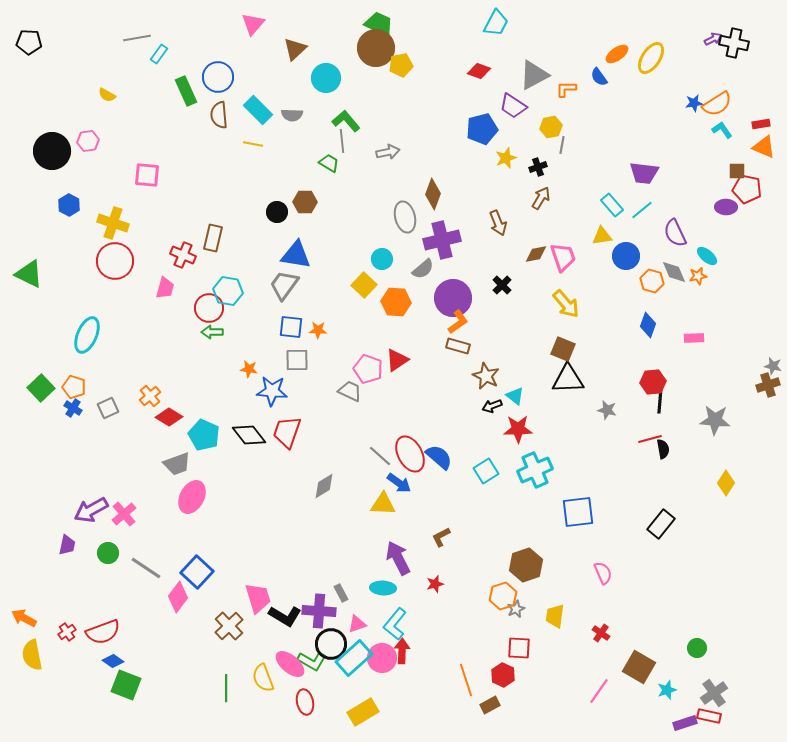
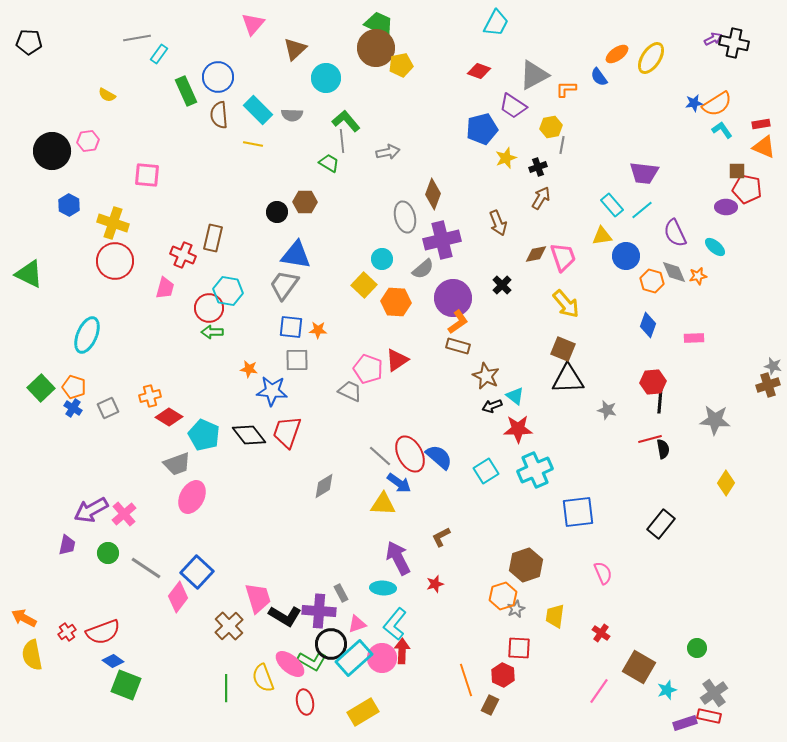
cyan ellipse at (707, 256): moved 8 px right, 9 px up
orange cross at (150, 396): rotated 25 degrees clockwise
brown rectangle at (490, 705): rotated 36 degrees counterclockwise
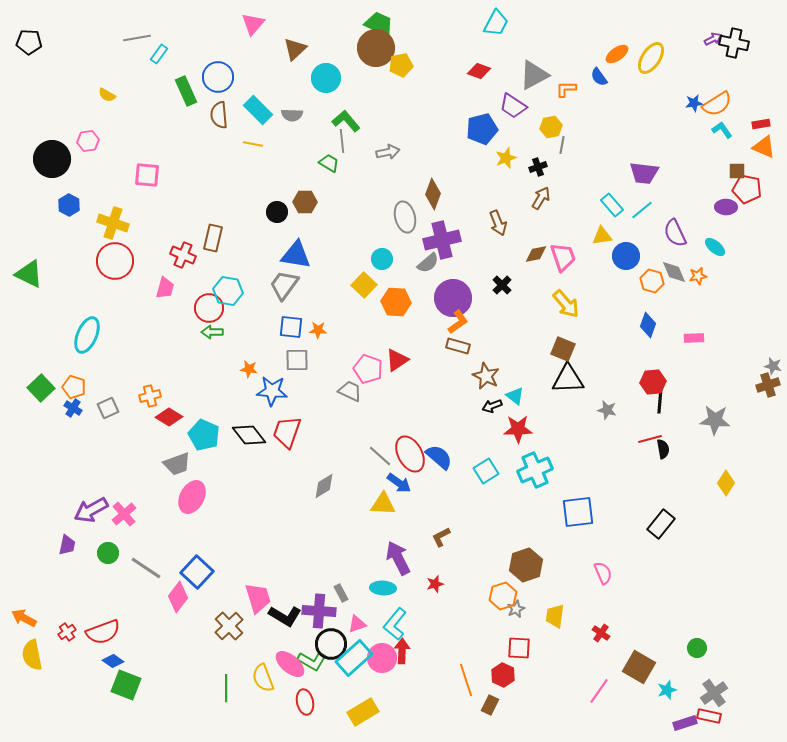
black circle at (52, 151): moved 8 px down
gray semicircle at (423, 269): moved 5 px right, 6 px up
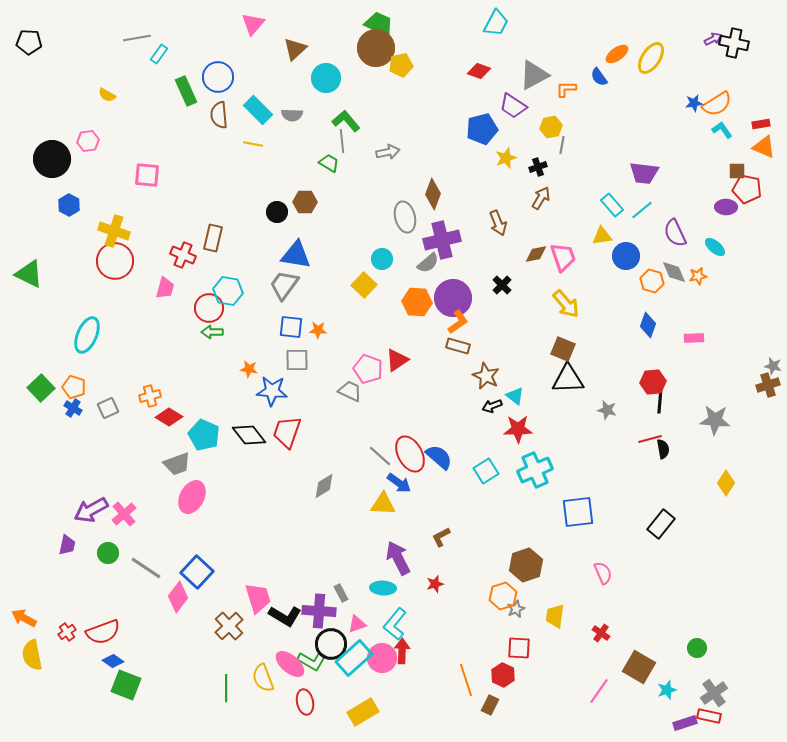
yellow cross at (113, 223): moved 1 px right, 8 px down
orange hexagon at (396, 302): moved 21 px right
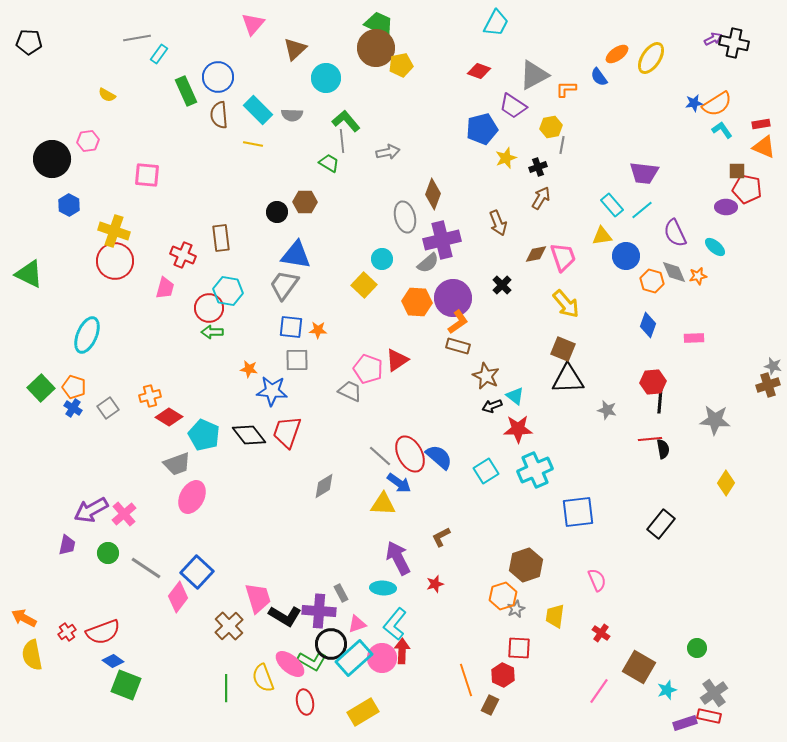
brown rectangle at (213, 238): moved 8 px right; rotated 20 degrees counterclockwise
gray square at (108, 408): rotated 10 degrees counterclockwise
red line at (650, 439): rotated 10 degrees clockwise
pink semicircle at (603, 573): moved 6 px left, 7 px down
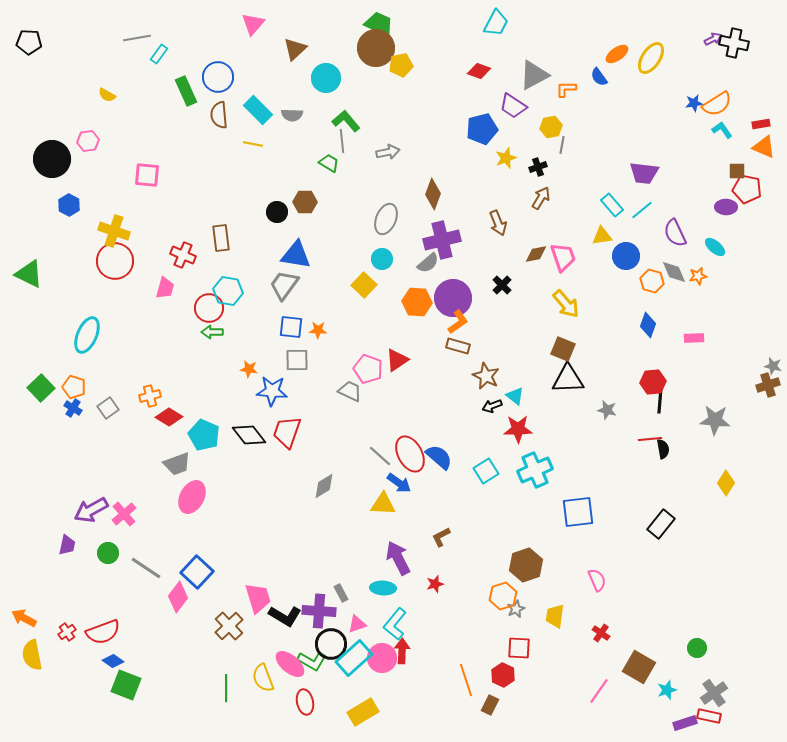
gray ellipse at (405, 217): moved 19 px left, 2 px down; rotated 36 degrees clockwise
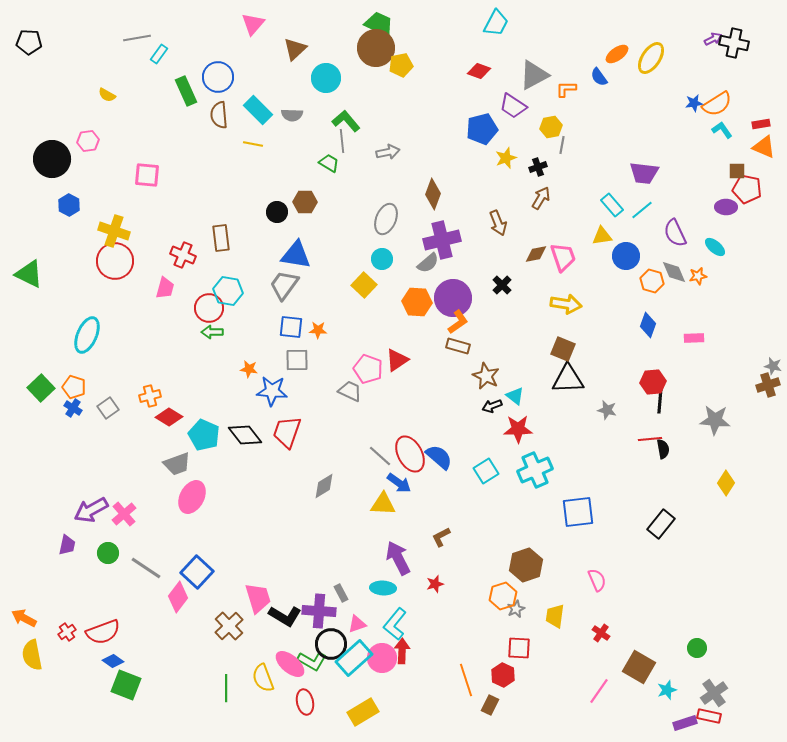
yellow arrow at (566, 304): rotated 40 degrees counterclockwise
black diamond at (249, 435): moved 4 px left
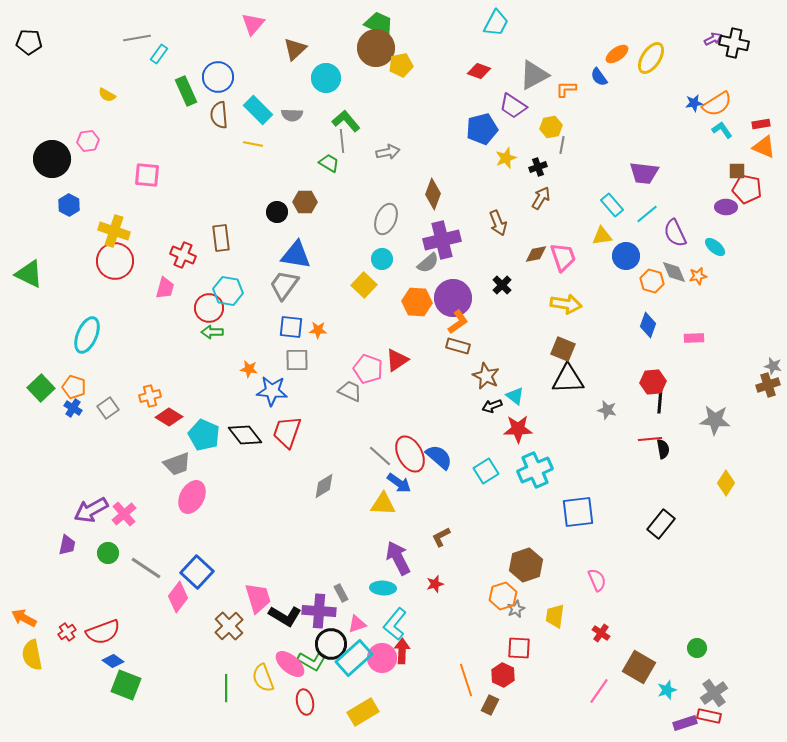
cyan line at (642, 210): moved 5 px right, 4 px down
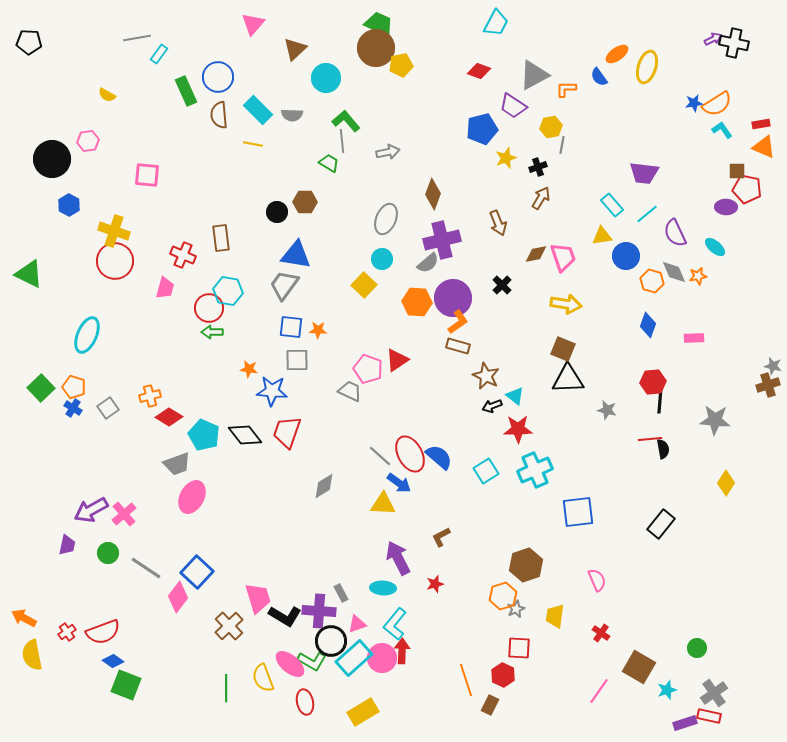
yellow ellipse at (651, 58): moved 4 px left, 9 px down; rotated 16 degrees counterclockwise
black circle at (331, 644): moved 3 px up
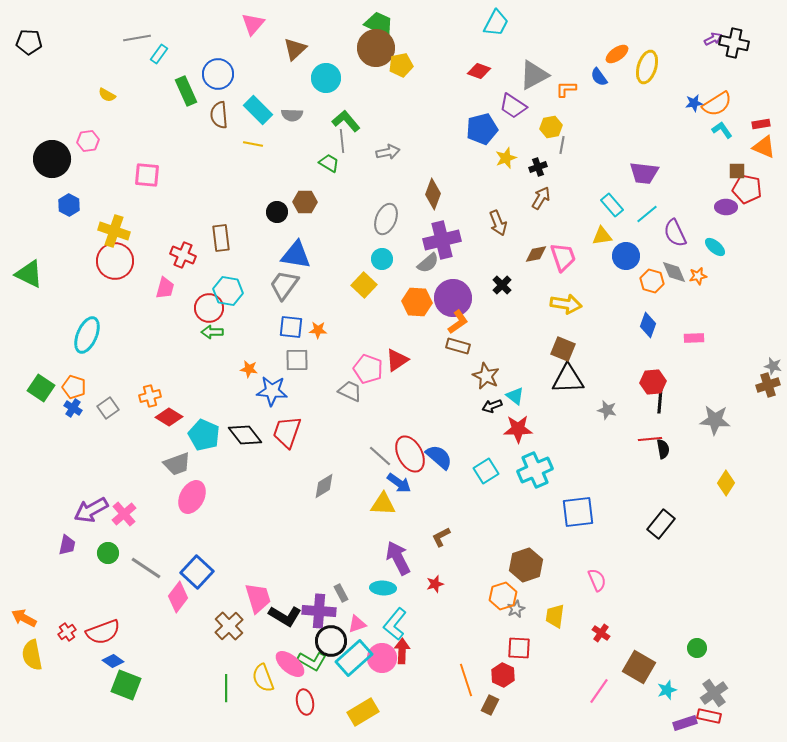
blue circle at (218, 77): moved 3 px up
green square at (41, 388): rotated 12 degrees counterclockwise
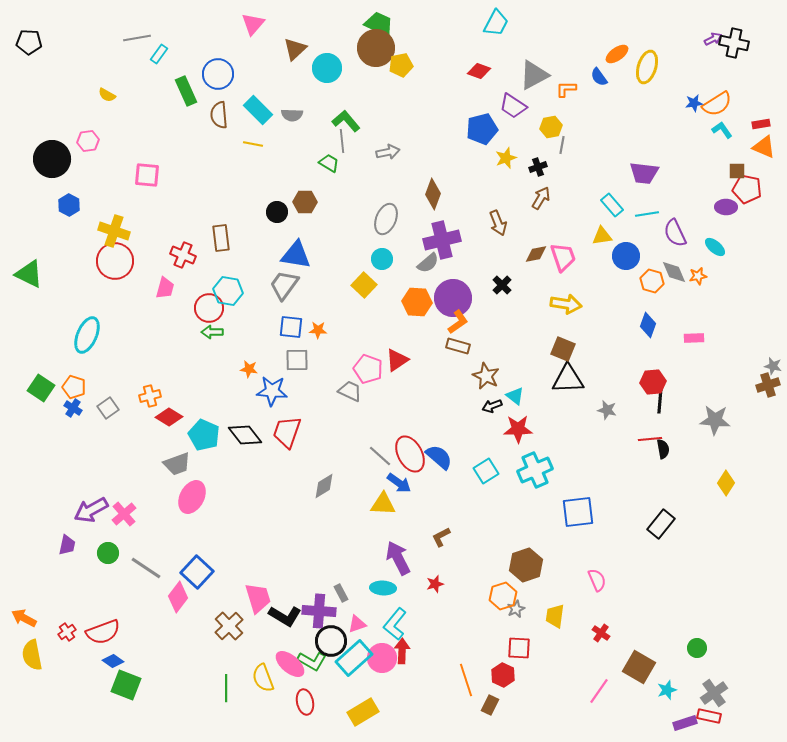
cyan circle at (326, 78): moved 1 px right, 10 px up
cyan line at (647, 214): rotated 30 degrees clockwise
